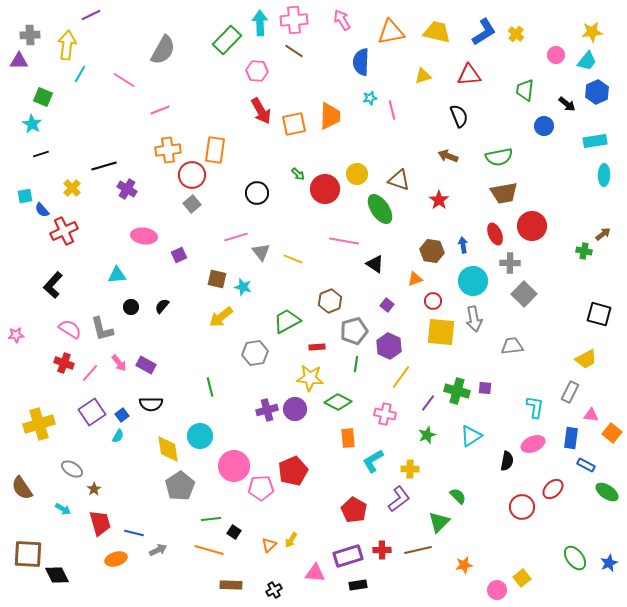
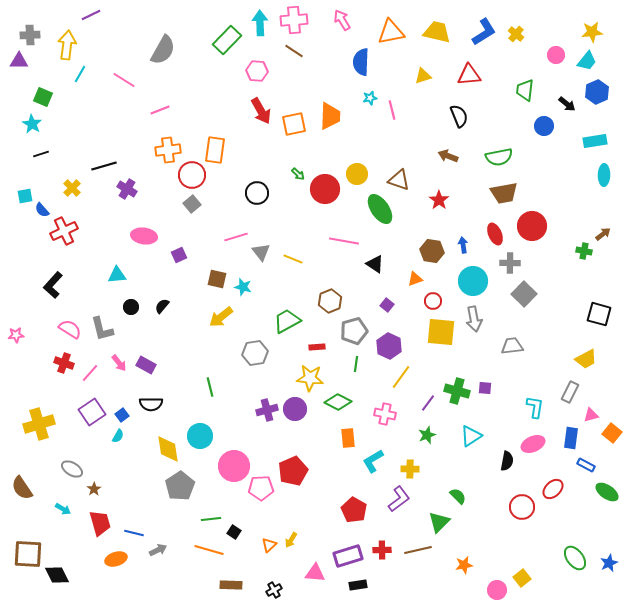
pink triangle at (591, 415): rotated 21 degrees counterclockwise
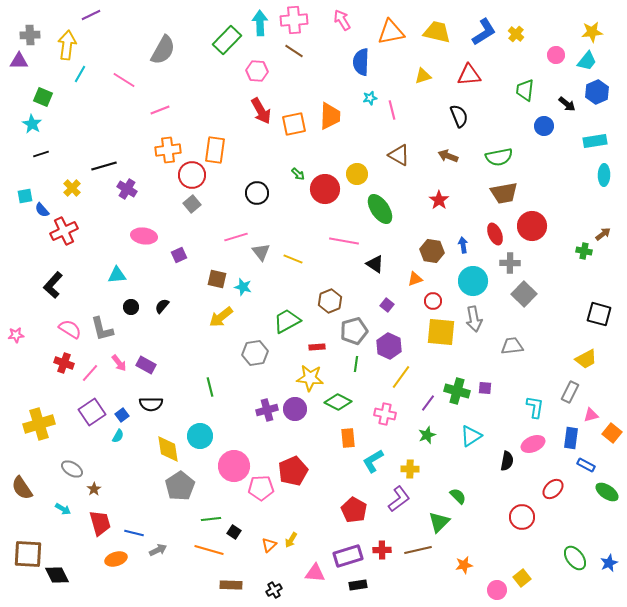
brown triangle at (399, 180): moved 25 px up; rotated 10 degrees clockwise
red circle at (522, 507): moved 10 px down
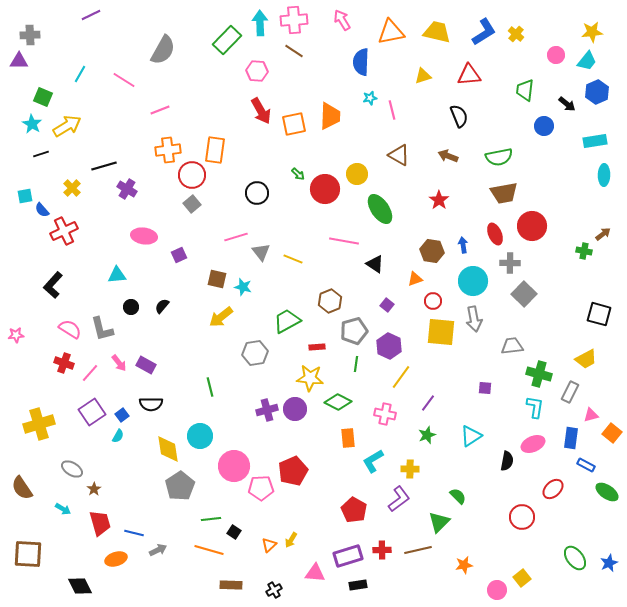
yellow arrow at (67, 45): moved 81 px down; rotated 52 degrees clockwise
green cross at (457, 391): moved 82 px right, 17 px up
black diamond at (57, 575): moved 23 px right, 11 px down
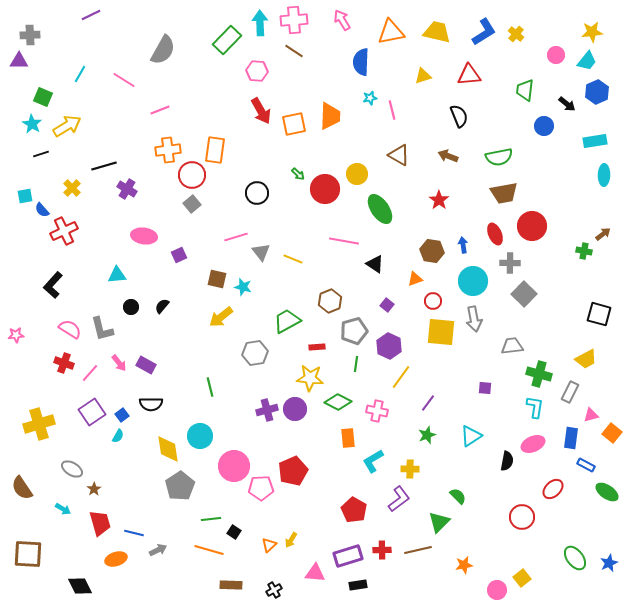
pink cross at (385, 414): moved 8 px left, 3 px up
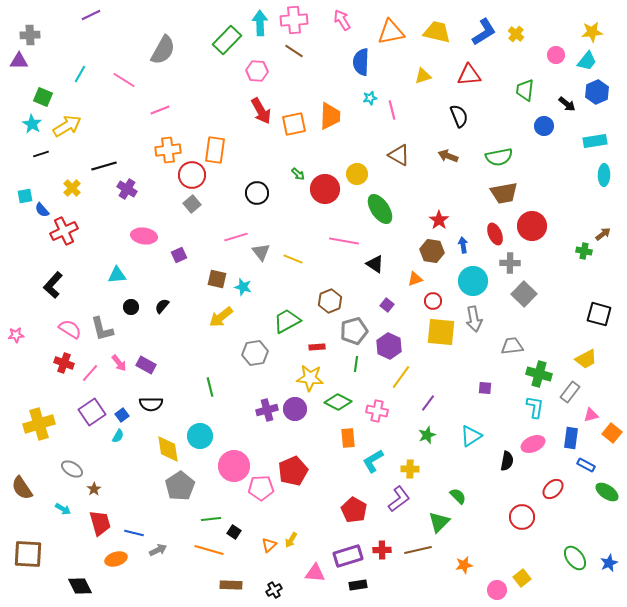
red star at (439, 200): moved 20 px down
gray rectangle at (570, 392): rotated 10 degrees clockwise
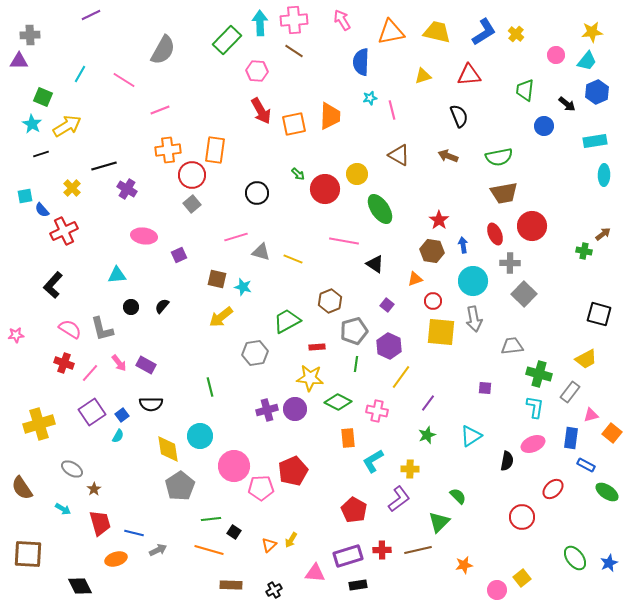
gray triangle at (261, 252): rotated 36 degrees counterclockwise
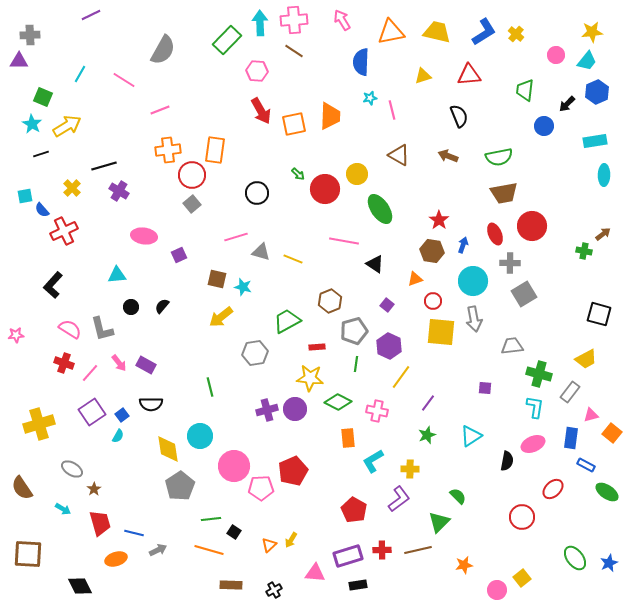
black arrow at (567, 104): rotated 96 degrees clockwise
purple cross at (127, 189): moved 8 px left, 2 px down
blue arrow at (463, 245): rotated 28 degrees clockwise
gray square at (524, 294): rotated 15 degrees clockwise
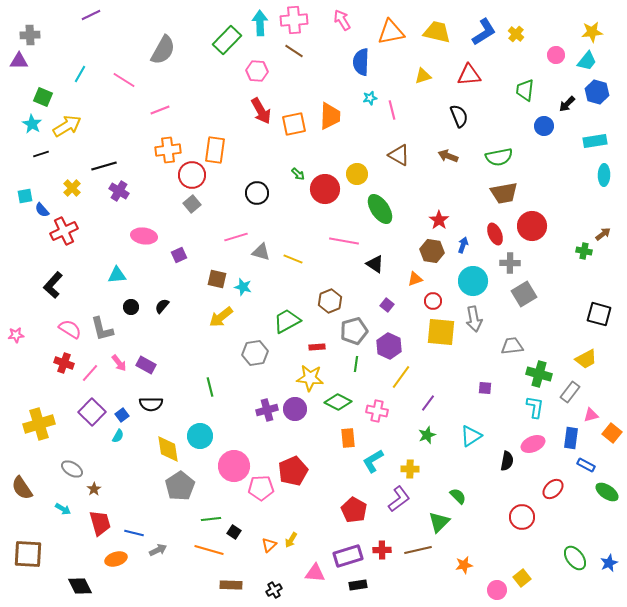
blue hexagon at (597, 92): rotated 20 degrees counterclockwise
purple square at (92, 412): rotated 12 degrees counterclockwise
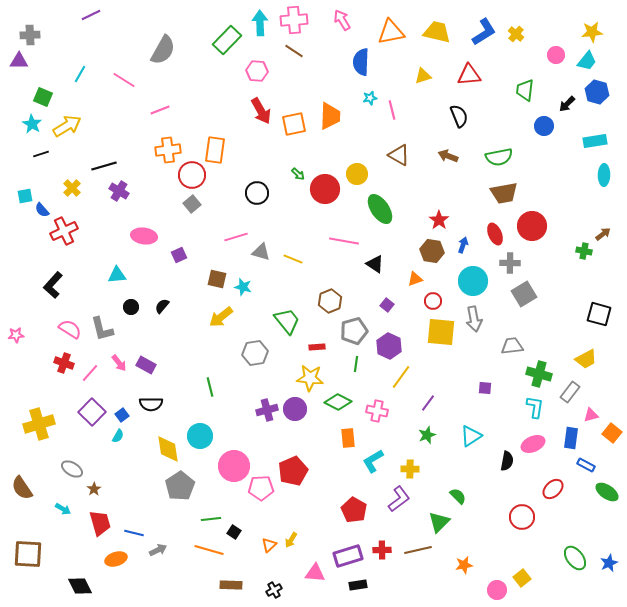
green trapezoid at (287, 321): rotated 80 degrees clockwise
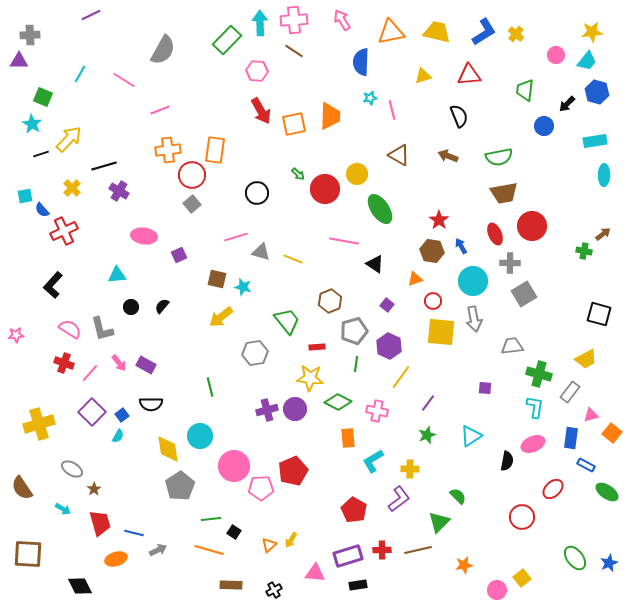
yellow arrow at (67, 126): moved 2 px right, 13 px down; rotated 16 degrees counterclockwise
blue arrow at (463, 245): moved 2 px left, 1 px down; rotated 49 degrees counterclockwise
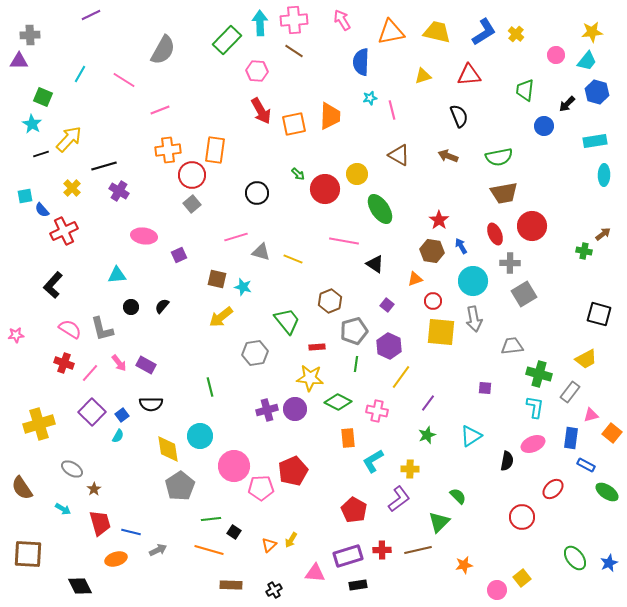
blue line at (134, 533): moved 3 px left, 1 px up
